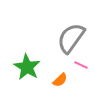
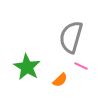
gray semicircle: moved 1 px up; rotated 20 degrees counterclockwise
pink line: moved 1 px down
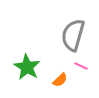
gray semicircle: moved 2 px right, 2 px up
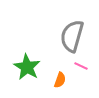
gray semicircle: moved 1 px left, 1 px down
orange semicircle: rotated 28 degrees counterclockwise
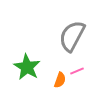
gray semicircle: rotated 12 degrees clockwise
pink line: moved 4 px left, 5 px down; rotated 48 degrees counterclockwise
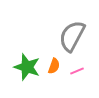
green star: rotated 12 degrees counterclockwise
orange semicircle: moved 6 px left, 14 px up
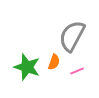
orange semicircle: moved 4 px up
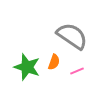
gray semicircle: rotated 96 degrees clockwise
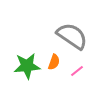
green star: moved 1 px up; rotated 24 degrees counterclockwise
pink line: rotated 16 degrees counterclockwise
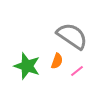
orange semicircle: moved 3 px right, 1 px up
green star: rotated 24 degrees clockwise
